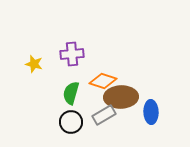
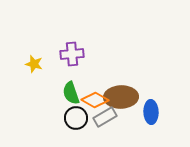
orange diamond: moved 8 px left, 19 px down; rotated 12 degrees clockwise
green semicircle: rotated 35 degrees counterclockwise
gray rectangle: moved 1 px right, 2 px down
black circle: moved 5 px right, 4 px up
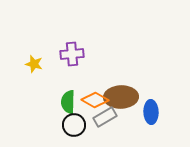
green semicircle: moved 3 px left, 9 px down; rotated 20 degrees clockwise
black circle: moved 2 px left, 7 px down
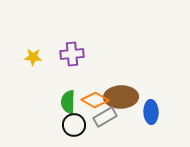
yellow star: moved 1 px left, 7 px up; rotated 12 degrees counterclockwise
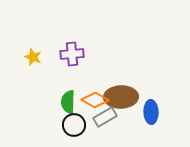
yellow star: rotated 18 degrees clockwise
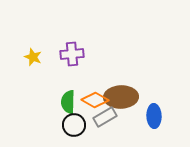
blue ellipse: moved 3 px right, 4 px down
